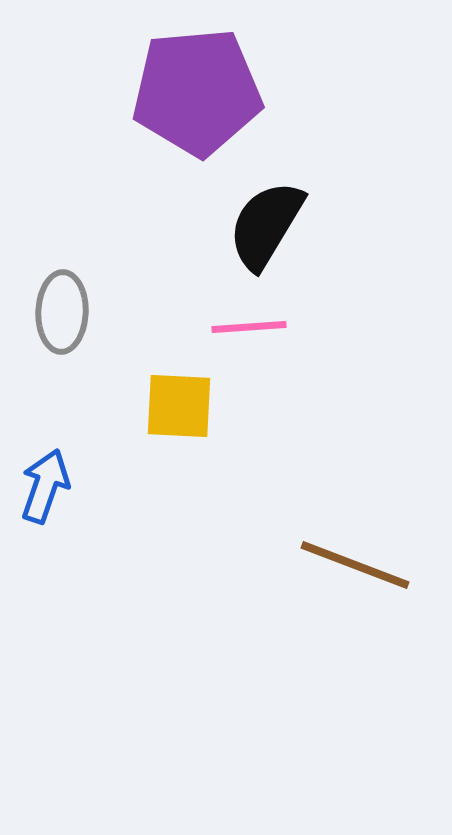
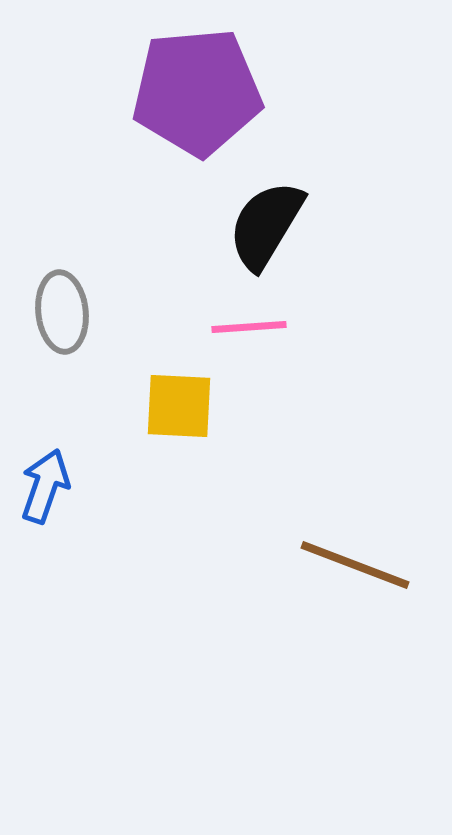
gray ellipse: rotated 8 degrees counterclockwise
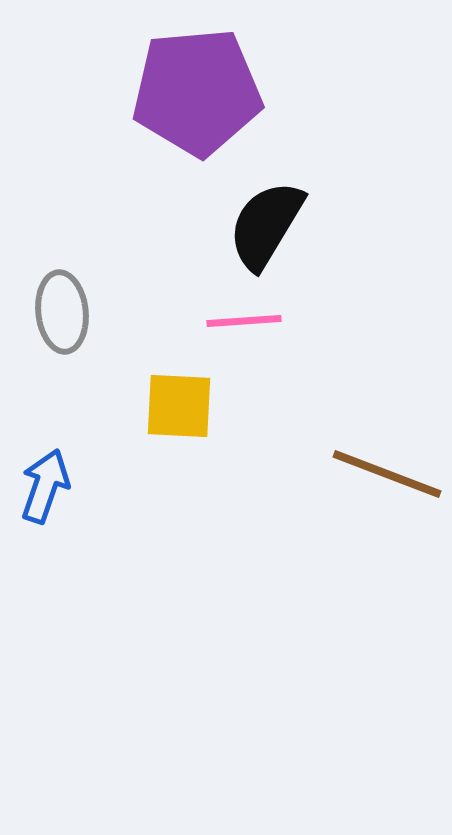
pink line: moved 5 px left, 6 px up
brown line: moved 32 px right, 91 px up
